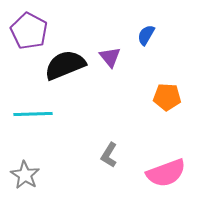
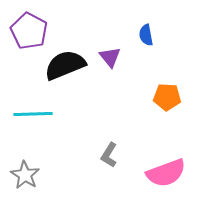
blue semicircle: rotated 40 degrees counterclockwise
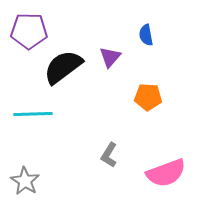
purple pentagon: rotated 27 degrees counterclockwise
purple triangle: rotated 20 degrees clockwise
black semicircle: moved 2 px left, 2 px down; rotated 15 degrees counterclockwise
orange pentagon: moved 19 px left
gray star: moved 6 px down
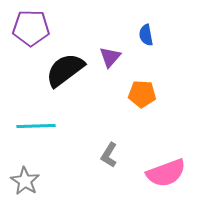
purple pentagon: moved 2 px right, 3 px up
black semicircle: moved 2 px right, 3 px down
orange pentagon: moved 6 px left, 3 px up
cyan line: moved 3 px right, 12 px down
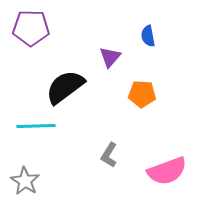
blue semicircle: moved 2 px right, 1 px down
black semicircle: moved 17 px down
pink semicircle: moved 1 px right, 2 px up
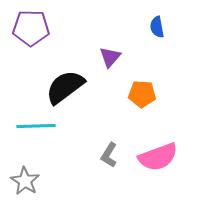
blue semicircle: moved 9 px right, 9 px up
pink semicircle: moved 9 px left, 14 px up
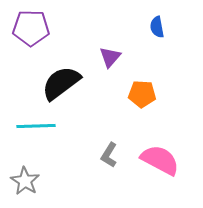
black semicircle: moved 4 px left, 4 px up
pink semicircle: moved 2 px right, 3 px down; rotated 132 degrees counterclockwise
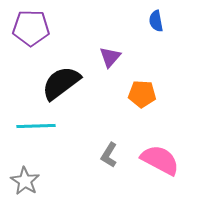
blue semicircle: moved 1 px left, 6 px up
